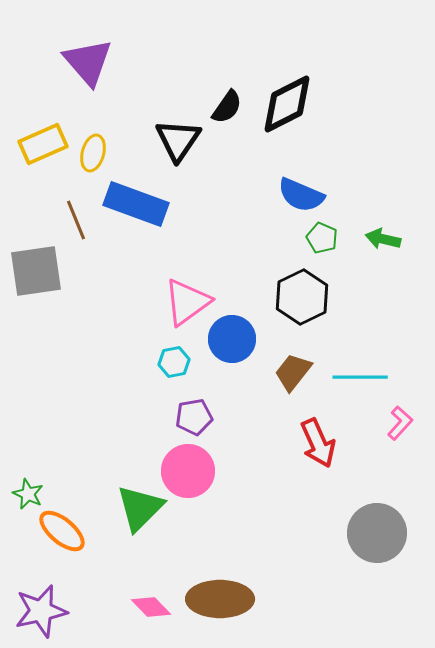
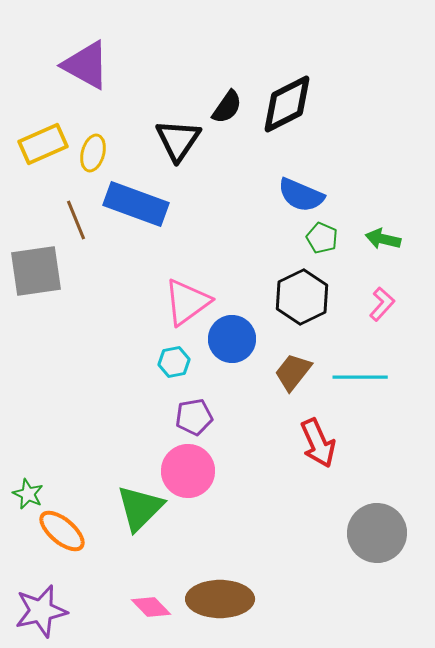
purple triangle: moved 2 px left, 3 px down; rotated 20 degrees counterclockwise
pink L-shape: moved 18 px left, 119 px up
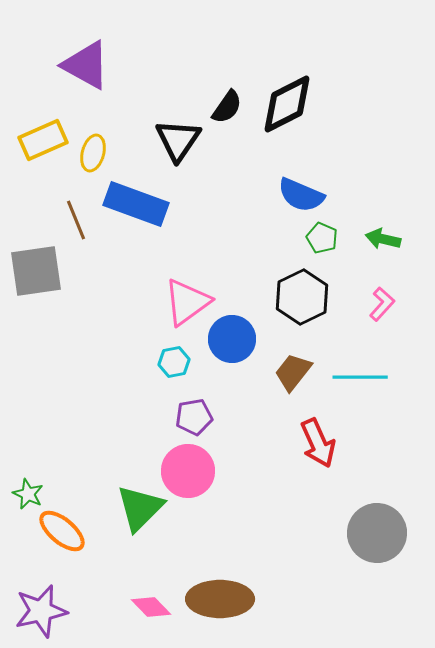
yellow rectangle: moved 4 px up
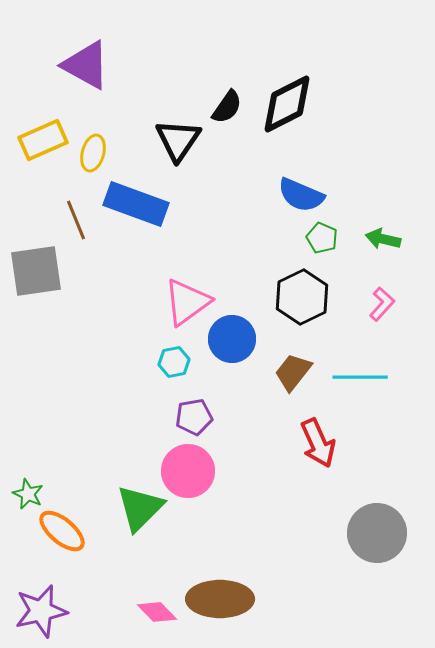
pink diamond: moved 6 px right, 5 px down
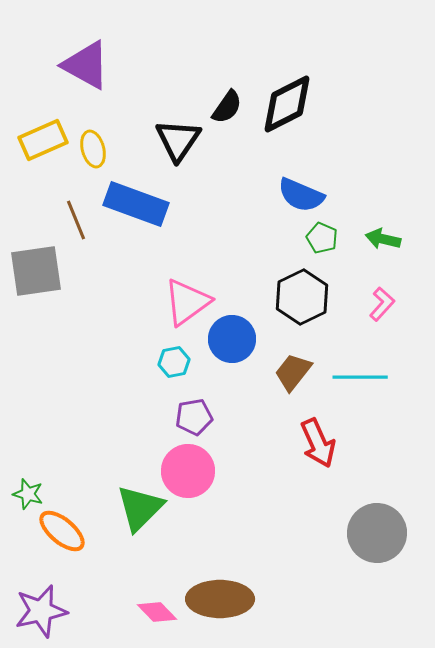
yellow ellipse: moved 4 px up; rotated 30 degrees counterclockwise
green star: rotated 8 degrees counterclockwise
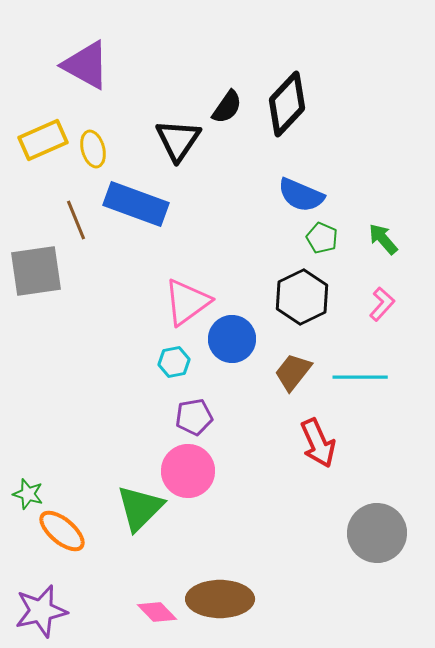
black diamond: rotated 20 degrees counterclockwise
green arrow: rotated 36 degrees clockwise
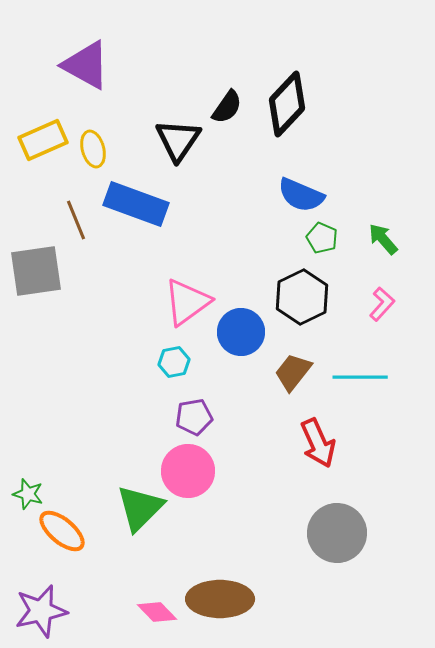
blue circle: moved 9 px right, 7 px up
gray circle: moved 40 px left
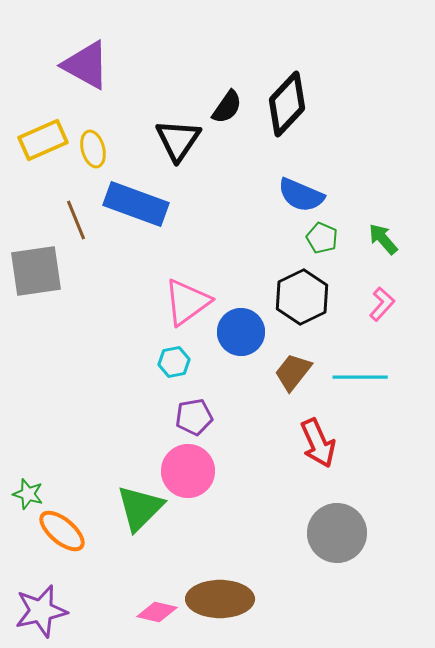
pink diamond: rotated 33 degrees counterclockwise
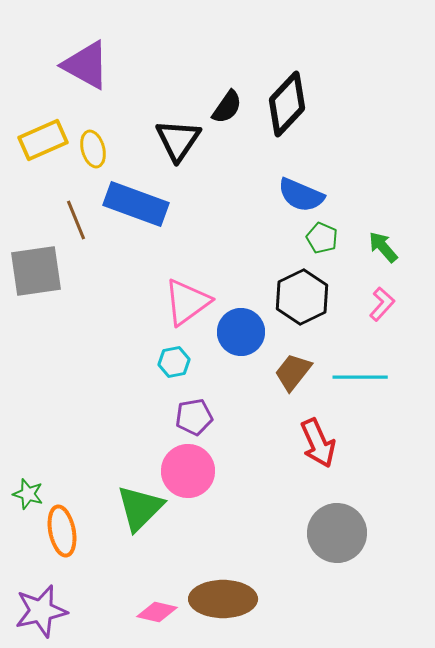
green arrow: moved 8 px down
orange ellipse: rotated 39 degrees clockwise
brown ellipse: moved 3 px right
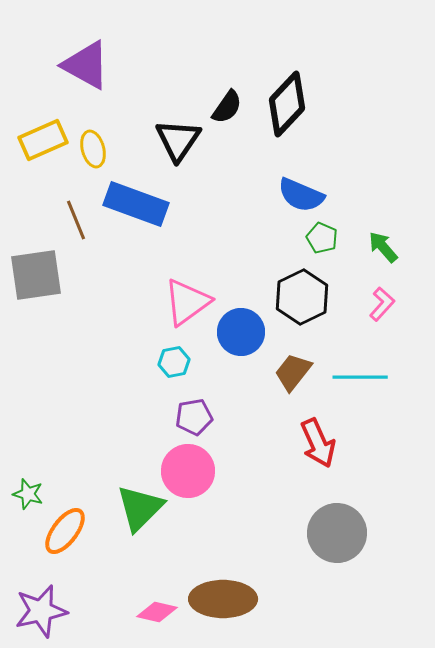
gray square: moved 4 px down
orange ellipse: moved 3 px right; rotated 48 degrees clockwise
